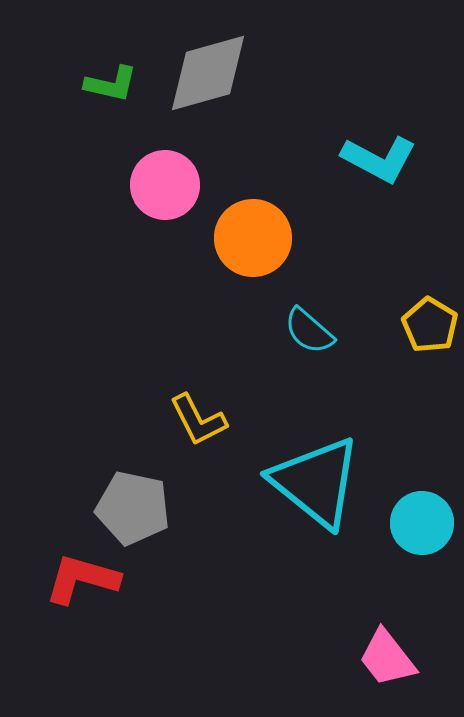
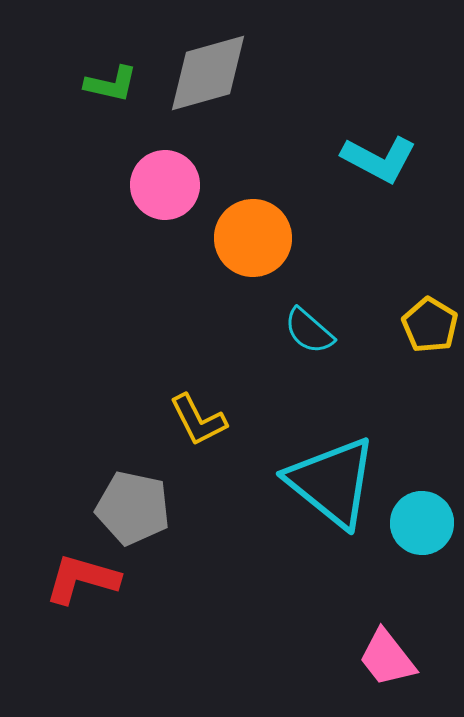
cyan triangle: moved 16 px right
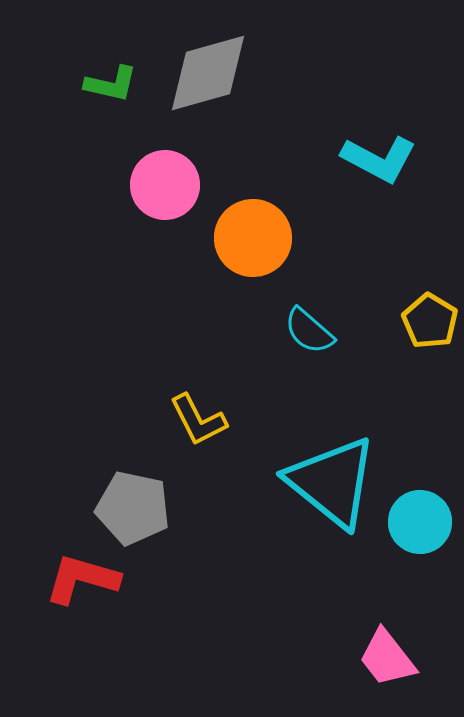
yellow pentagon: moved 4 px up
cyan circle: moved 2 px left, 1 px up
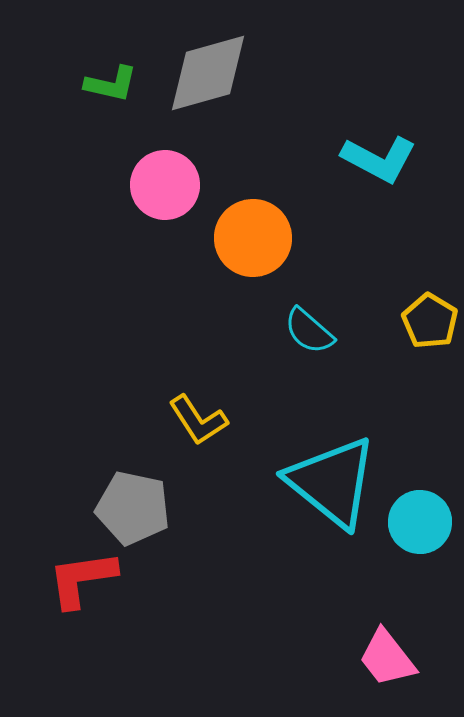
yellow L-shape: rotated 6 degrees counterclockwise
red L-shape: rotated 24 degrees counterclockwise
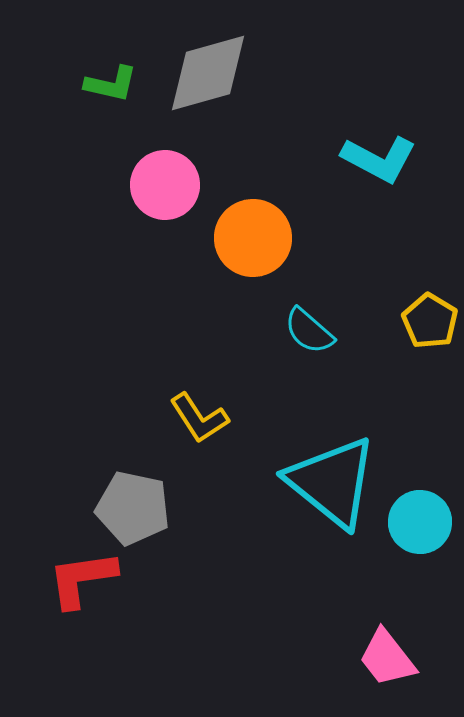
yellow L-shape: moved 1 px right, 2 px up
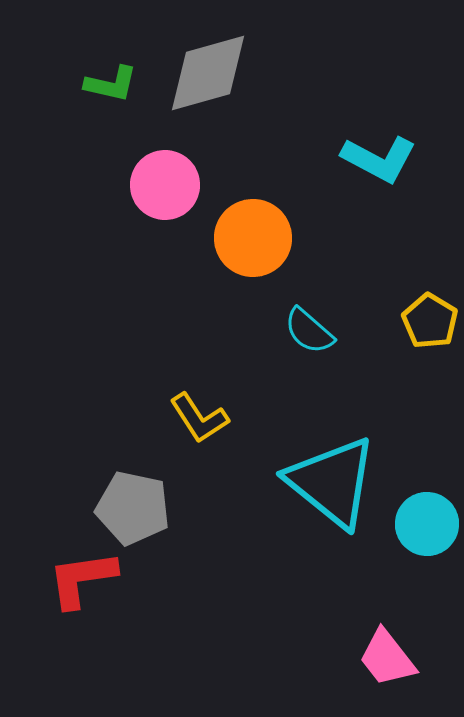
cyan circle: moved 7 px right, 2 px down
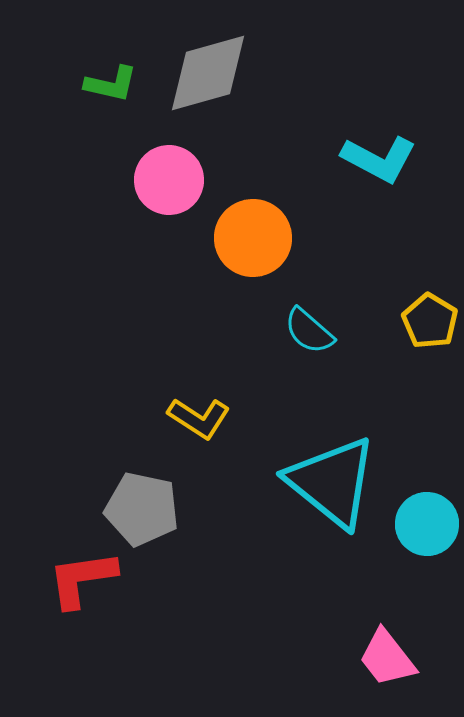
pink circle: moved 4 px right, 5 px up
yellow L-shape: rotated 24 degrees counterclockwise
gray pentagon: moved 9 px right, 1 px down
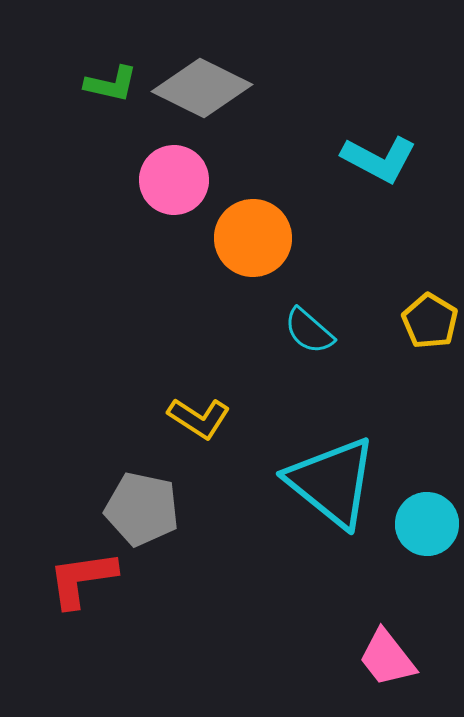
gray diamond: moved 6 px left, 15 px down; rotated 42 degrees clockwise
pink circle: moved 5 px right
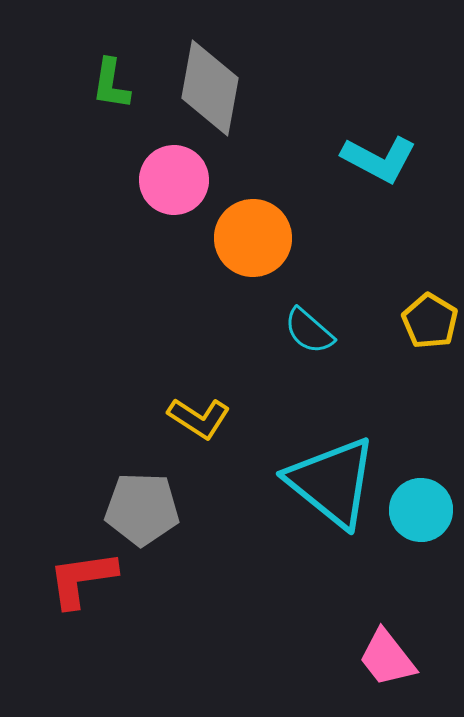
green L-shape: rotated 86 degrees clockwise
gray diamond: moved 8 px right; rotated 74 degrees clockwise
gray pentagon: rotated 10 degrees counterclockwise
cyan circle: moved 6 px left, 14 px up
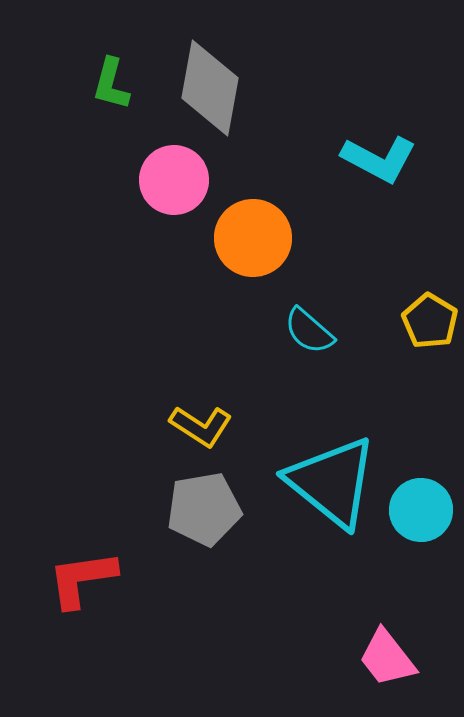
green L-shape: rotated 6 degrees clockwise
yellow L-shape: moved 2 px right, 8 px down
gray pentagon: moved 62 px right; rotated 12 degrees counterclockwise
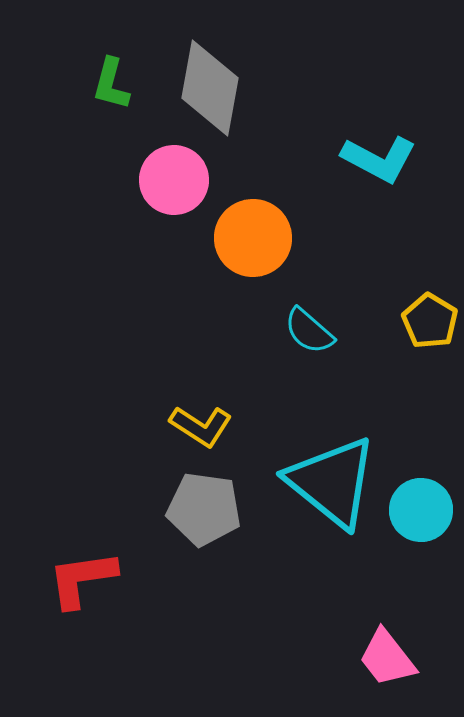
gray pentagon: rotated 18 degrees clockwise
